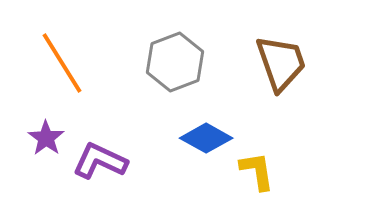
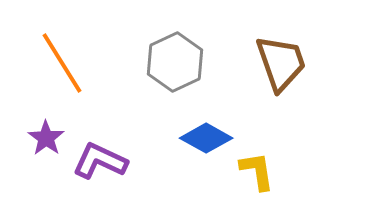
gray hexagon: rotated 4 degrees counterclockwise
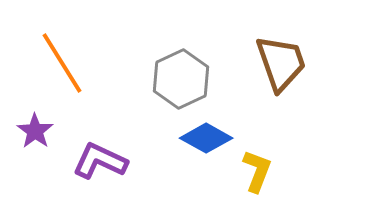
gray hexagon: moved 6 px right, 17 px down
purple star: moved 11 px left, 7 px up
yellow L-shape: rotated 30 degrees clockwise
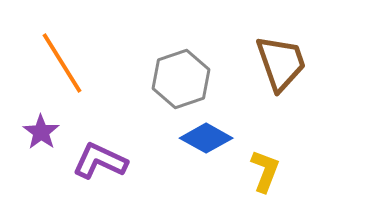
gray hexagon: rotated 6 degrees clockwise
purple star: moved 6 px right, 1 px down
yellow L-shape: moved 8 px right
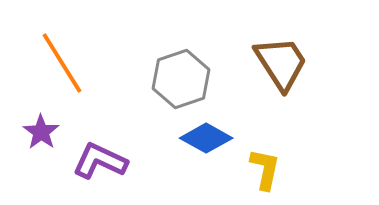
brown trapezoid: rotated 14 degrees counterclockwise
yellow L-shape: moved 2 px up; rotated 9 degrees counterclockwise
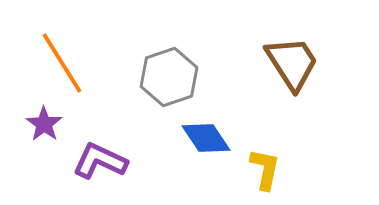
brown trapezoid: moved 11 px right
gray hexagon: moved 12 px left, 2 px up
purple star: moved 3 px right, 8 px up
blue diamond: rotated 27 degrees clockwise
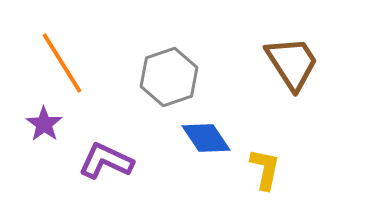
purple L-shape: moved 6 px right
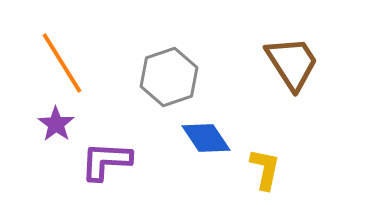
purple star: moved 12 px right
purple L-shape: rotated 22 degrees counterclockwise
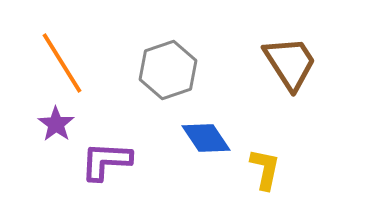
brown trapezoid: moved 2 px left
gray hexagon: moved 1 px left, 7 px up
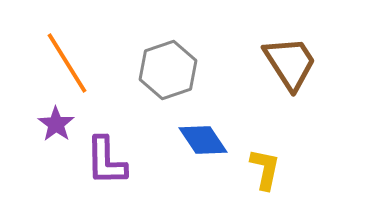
orange line: moved 5 px right
blue diamond: moved 3 px left, 2 px down
purple L-shape: rotated 94 degrees counterclockwise
